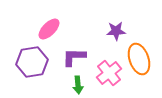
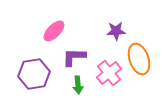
pink ellipse: moved 5 px right, 2 px down
purple hexagon: moved 2 px right, 12 px down
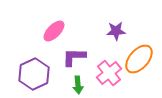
orange ellipse: rotated 60 degrees clockwise
purple hexagon: rotated 16 degrees counterclockwise
